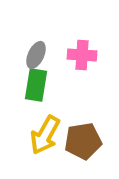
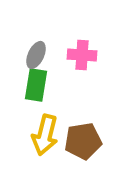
yellow arrow: rotated 15 degrees counterclockwise
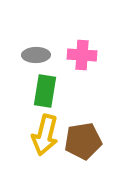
gray ellipse: rotated 64 degrees clockwise
green rectangle: moved 9 px right, 6 px down
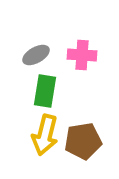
gray ellipse: rotated 28 degrees counterclockwise
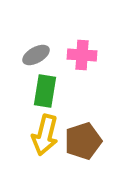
brown pentagon: rotated 9 degrees counterclockwise
